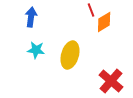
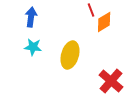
cyan star: moved 3 px left, 3 px up
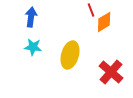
red cross: moved 9 px up
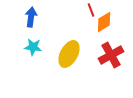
yellow ellipse: moved 1 px left, 1 px up; rotated 12 degrees clockwise
red cross: moved 17 px up; rotated 20 degrees clockwise
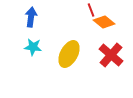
orange diamond: rotated 70 degrees clockwise
red cross: rotated 20 degrees counterclockwise
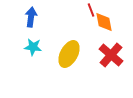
orange diamond: rotated 40 degrees clockwise
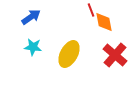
blue arrow: rotated 48 degrees clockwise
red cross: moved 4 px right
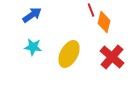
blue arrow: moved 1 px right, 2 px up
orange diamond: rotated 25 degrees clockwise
red cross: moved 3 px left, 2 px down
